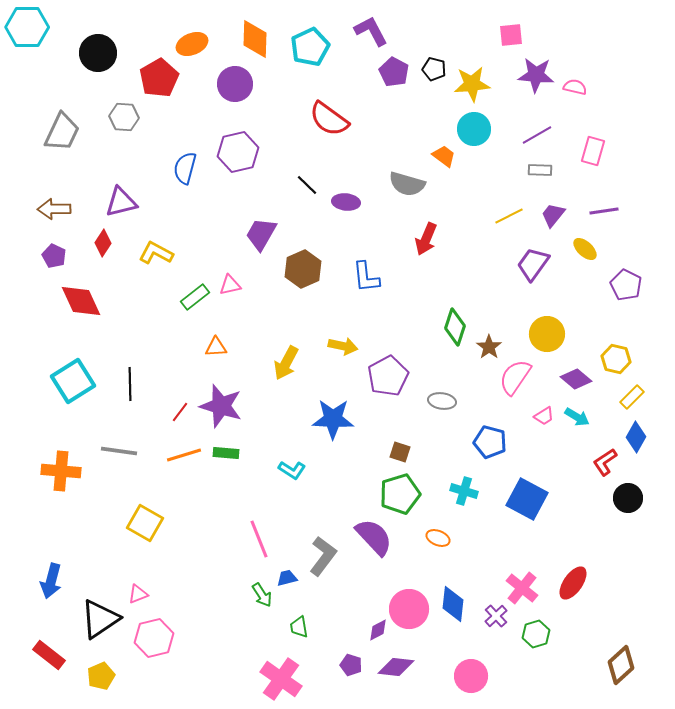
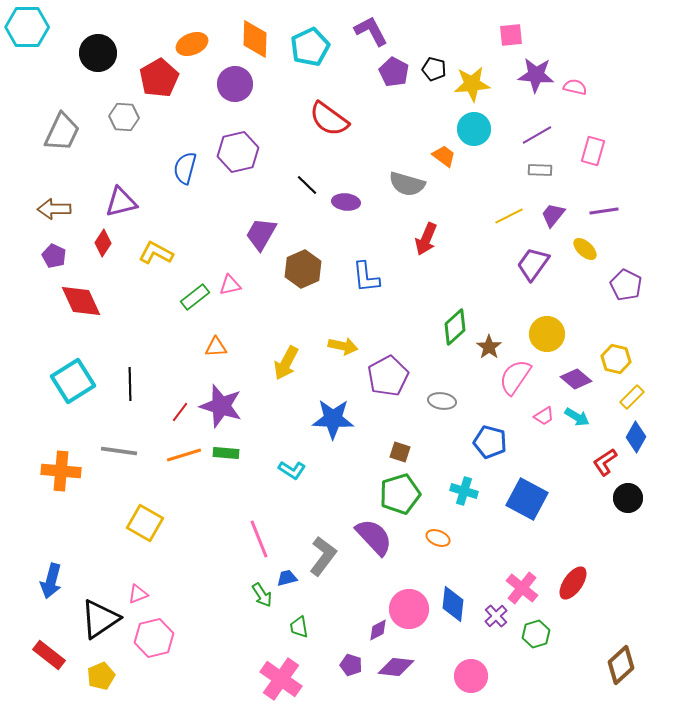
green diamond at (455, 327): rotated 30 degrees clockwise
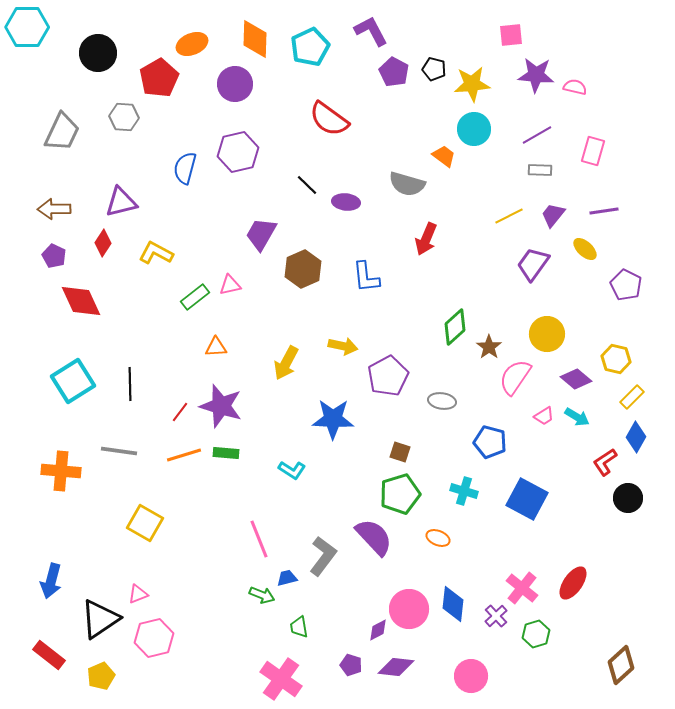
green arrow at (262, 595): rotated 35 degrees counterclockwise
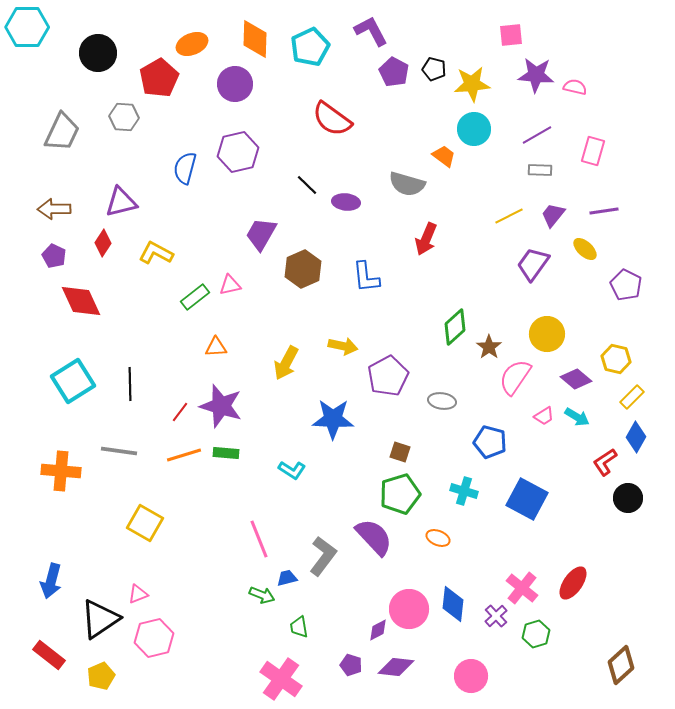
red semicircle at (329, 119): moved 3 px right
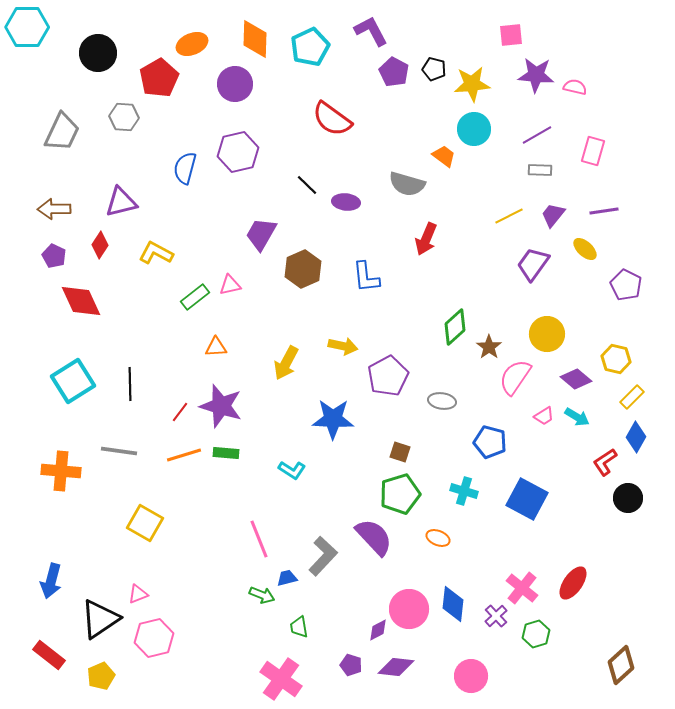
red diamond at (103, 243): moved 3 px left, 2 px down
gray L-shape at (323, 556): rotated 6 degrees clockwise
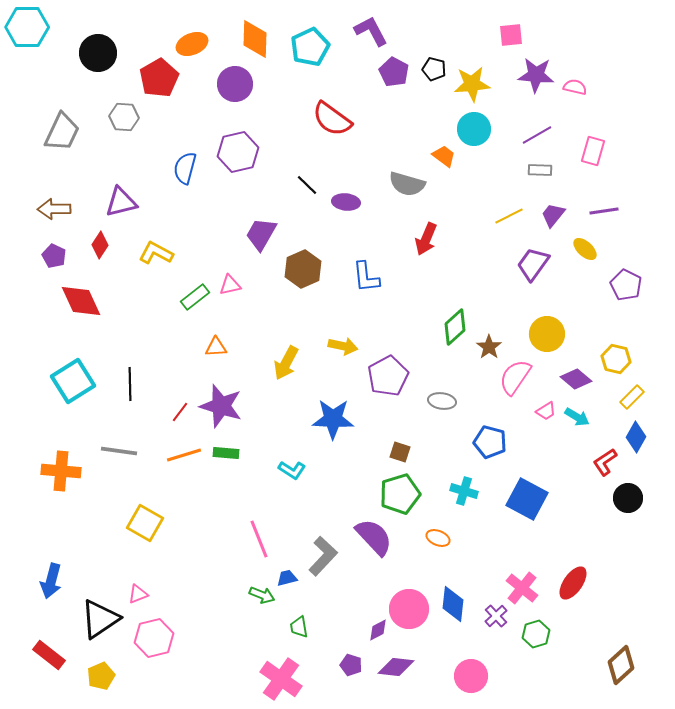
pink trapezoid at (544, 416): moved 2 px right, 5 px up
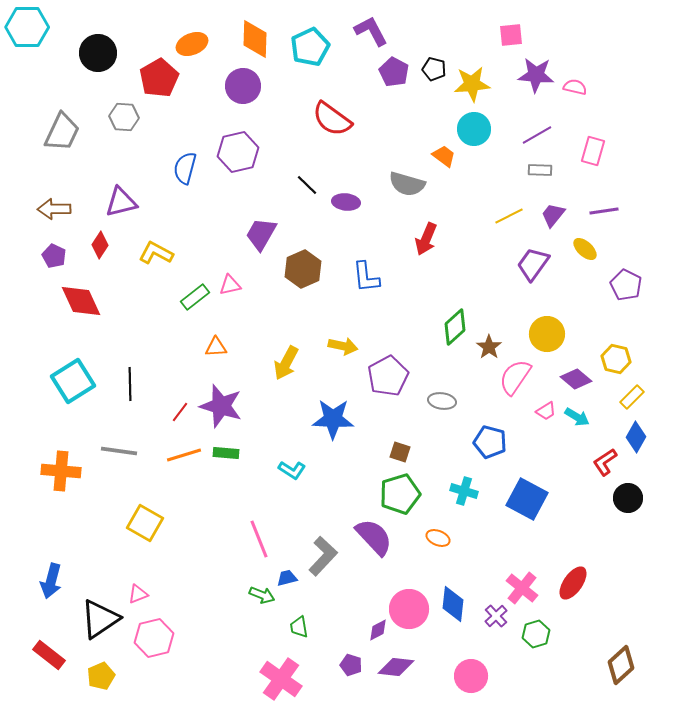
purple circle at (235, 84): moved 8 px right, 2 px down
